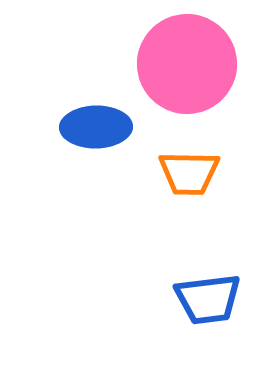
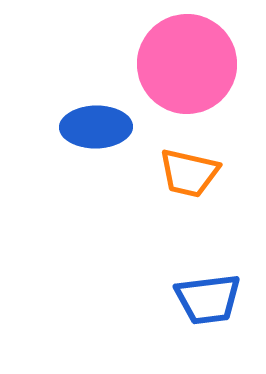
orange trapezoid: rotated 12 degrees clockwise
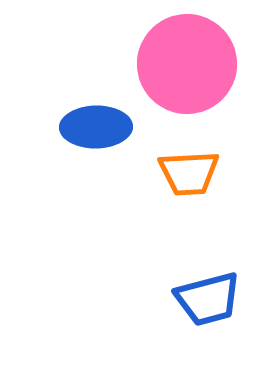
orange trapezoid: rotated 16 degrees counterclockwise
blue trapezoid: rotated 8 degrees counterclockwise
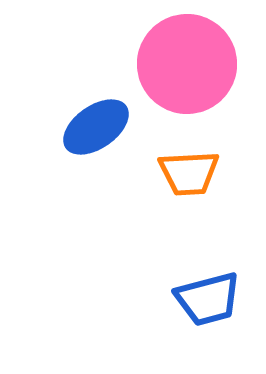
blue ellipse: rotated 34 degrees counterclockwise
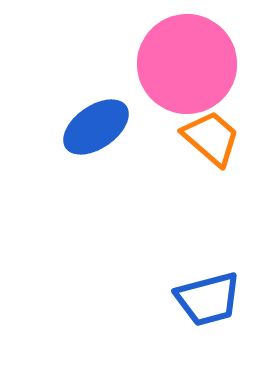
orange trapezoid: moved 22 px right, 35 px up; rotated 136 degrees counterclockwise
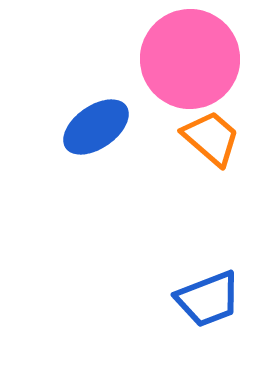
pink circle: moved 3 px right, 5 px up
blue trapezoid: rotated 6 degrees counterclockwise
